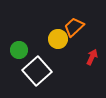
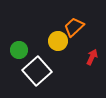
yellow circle: moved 2 px down
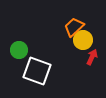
yellow circle: moved 25 px right, 1 px up
white square: rotated 28 degrees counterclockwise
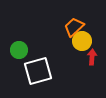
yellow circle: moved 1 px left, 1 px down
red arrow: rotated 21 degrees counterclockwise
white square: moved 1 px right; rotated 36 degrees counterclockwise
